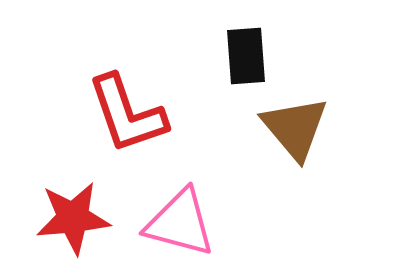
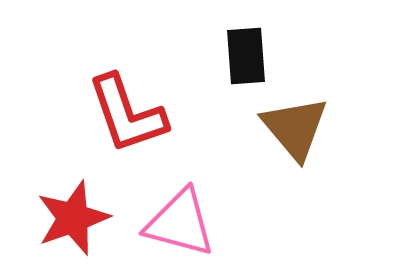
red star: rotated 14 degrees counterclockwise
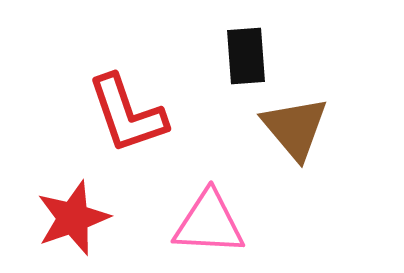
pink triangle: moved 29 px right; rotated 12 degrees counterclockwise
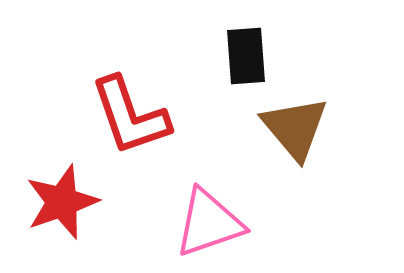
red L-shape: moved 3 px right, 2 px down
red star: moved 11 px left, 16 px up
pink triangle: rotated 22 degrees counterclockwise
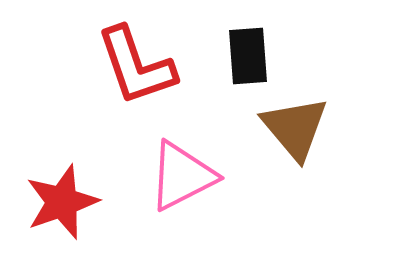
black rectangle: moved 2 px right
red L-shape: moved 6 px right, 50 px up
pink triangle: moved 27 px left, 47 px up; rotated 8 degrees counterclockwise
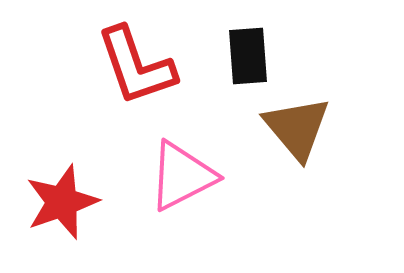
brown triangle: moved 2 px right
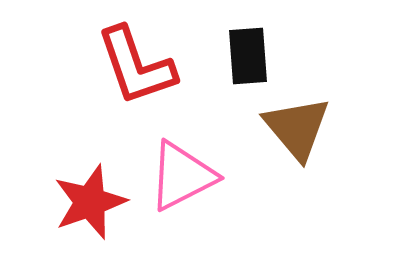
red star: moved 28 px right
